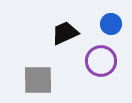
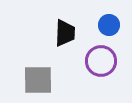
blue circle: moved 2 px left, 1 px down
black trapezoid: rotated 116 degrees clockwise
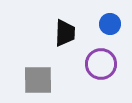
blue circle: moved 1 px right, 1 px up
purple circle: moved 3 px down
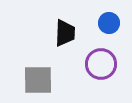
blue circle: moved 1 px left, 1 px up
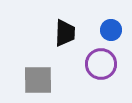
blue circle: moved 2 px right, 7 px down
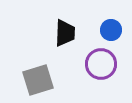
gray square: rotated 16 degrees counterclockwise
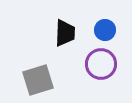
blue circle: moved 6 px left
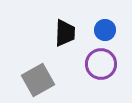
gray square: rotated 12 degrees counterclockwise
